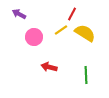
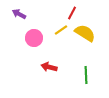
red line: moved 1 px up
pink circle: moved 1 px down
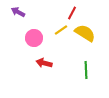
purple arrow: moved 1 px left, 2 px up
red arrow: moved 5 px left, 4 px up
green line: moved 5 px up
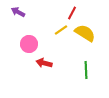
pink circle: moved 5 px left, 6 px down
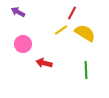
pink circle: moved 6 px left
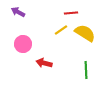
red line: moved 1 px left; rotated 56 degrees clockwise
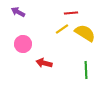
yellow line: moved 1 px right, 1 px up
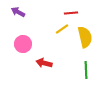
yellow semicircle: moved 4 px down; rotated 45 degrees clockwise
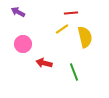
green line: moved 12 px left, 2 px down; rotated 18 degrees counterclockwise
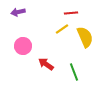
purple arrow: rotated 40 degrees counterclockwise
yellow semicircle: rotated 10 degrees counterclockwise
pink circle: moved 2 px down
red arrow: moved 2 px right, 1 px down; rotated 21 degrees clockwise
